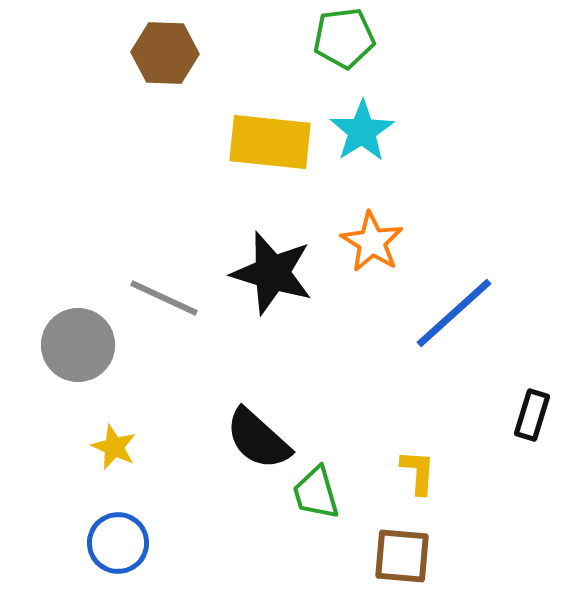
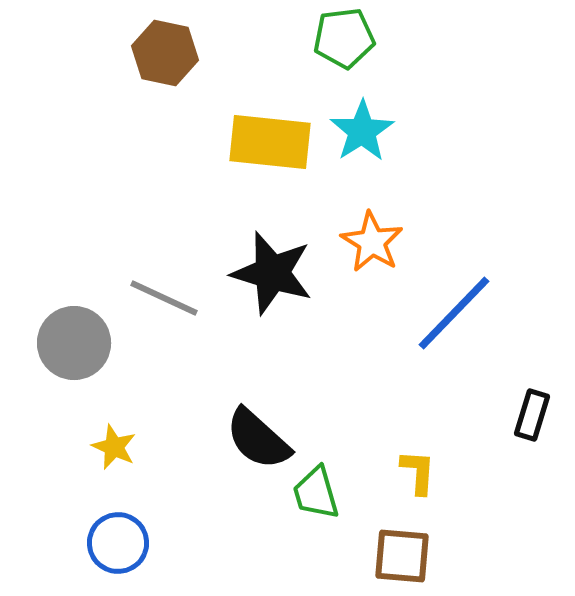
brown hexagon: rotated 10 degrees clockwise
blue line: rotated 4 degrees counterclockwise
gray circle: moved 4 px left, 2 px up
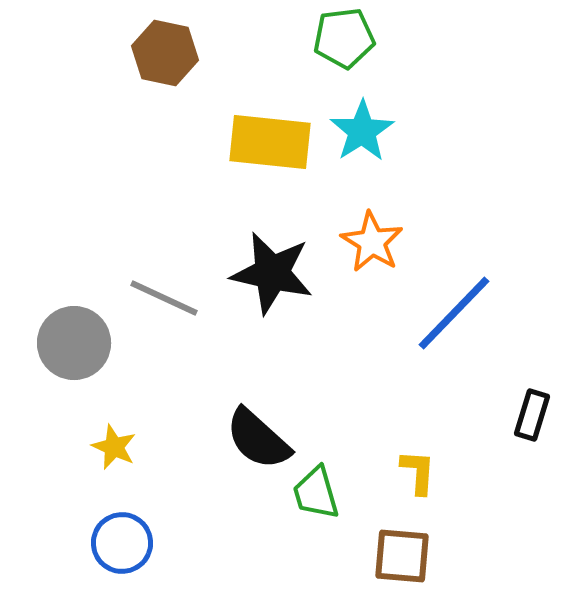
black star: rotated 4 degrees counterclockwise
blue circle: moved 4 px right
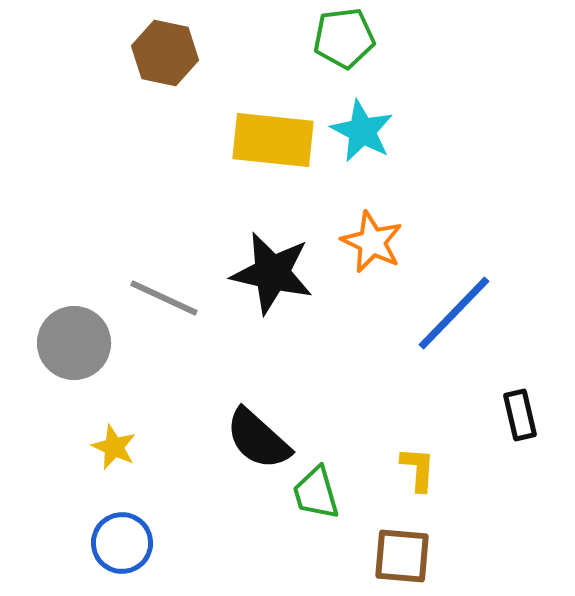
cyan star: rotated 12 degrees counterclockwise
yellow rectangle: moved 3 px right, 2 px up
orange star: rotated 6 degrees counterclockwise
black rectangle: moved 12 px left; rotated 30 degrees counterclockwise
yellow L-shape: moved 3 px up
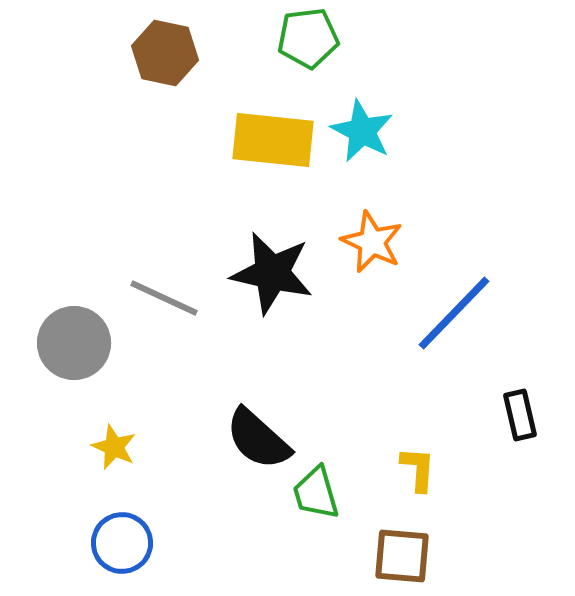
green pentagon: moved 36 px left
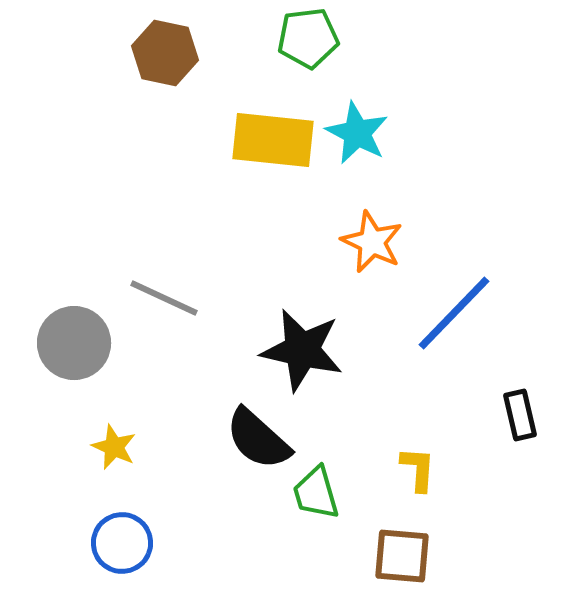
cyan star: moved 5 px left, 2 px down
black star: moved 30 px right, 77 px down
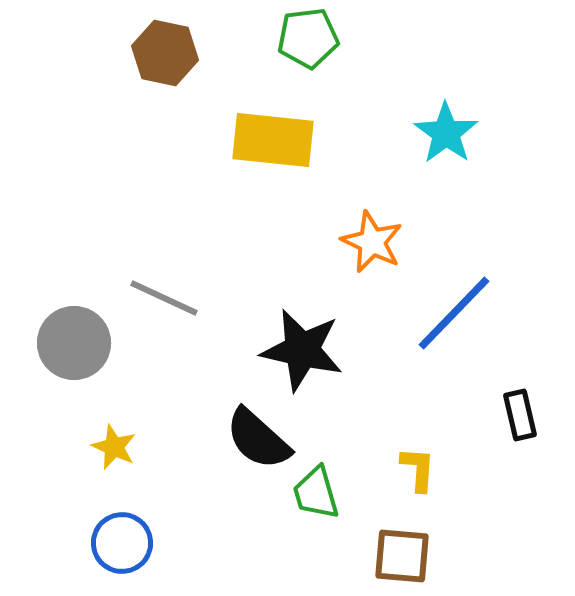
cyan star: moved 89 px right; rotated 8 degrees clockwise
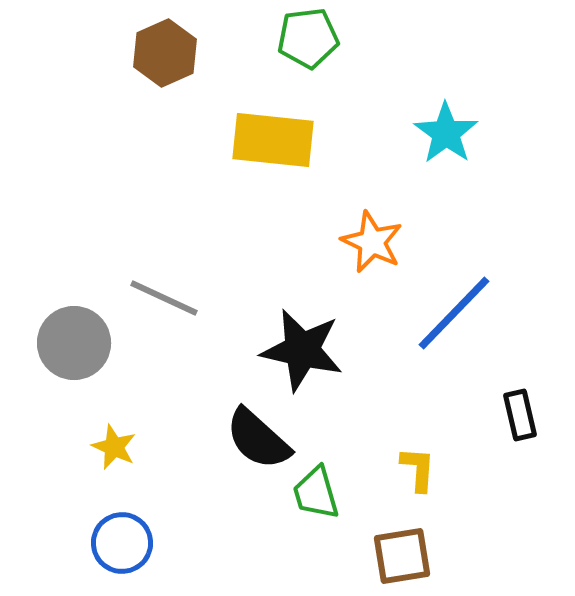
brown hexagon: rotated 24 degrees clockwise
brown square: rotated 14 degrees counterclockwise
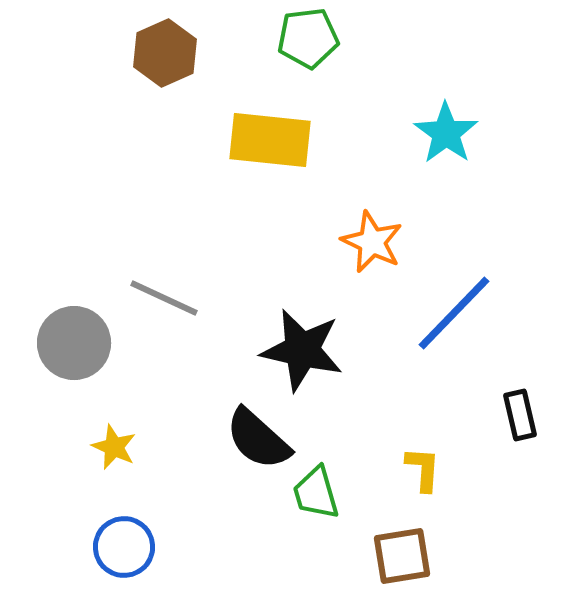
yellow rectangle: moved 3 px left
yellow L-shape: moved 5 px right
blue circle: moved 2 px right, 4 px down
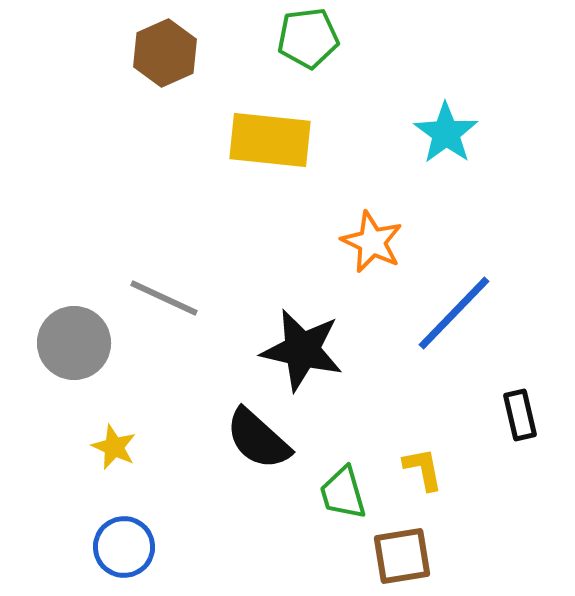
yellow L-shape: rotated 15 degrees counterclockwise
green trapezoid: moved 27 px right
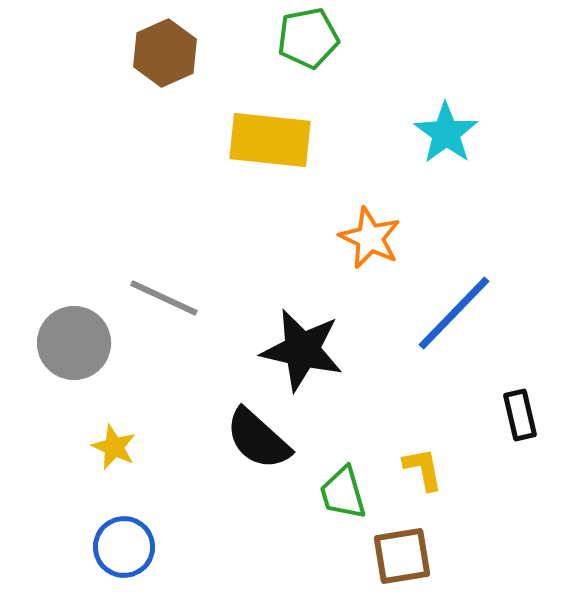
green pentagon: rotated 4 degrees counterclockwise
orange star: moved 2 px left, 4 px up
